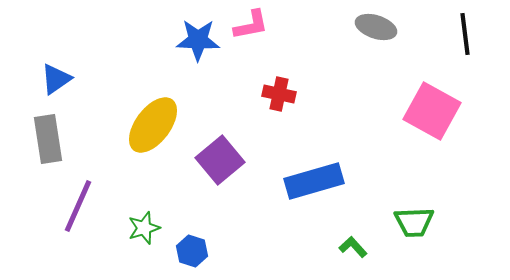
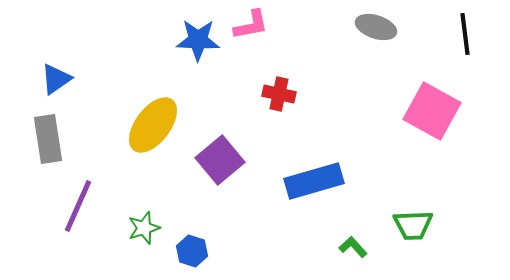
green trapezoid: moved 1 px left, 3 px down
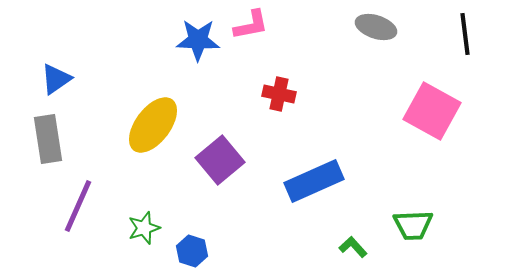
blue rectangle: rotated 8 degrees counterclockwise
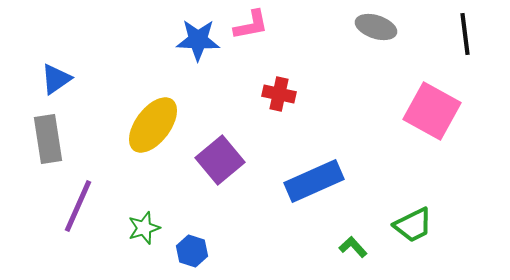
green trapezoid: rotated 24 degrees counterclockwise
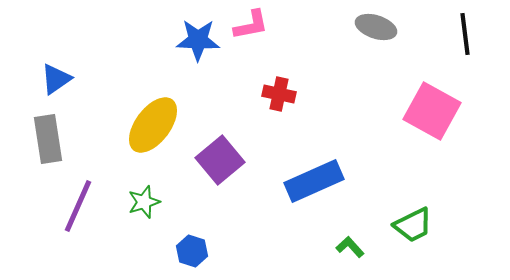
green star: moved 26 px up
green L-shape: moved 3 px left
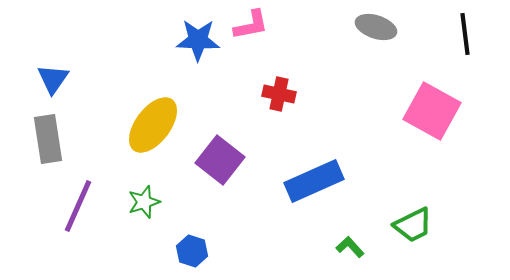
blue triangle: moved 3 px left; rotated 20 degrees counterclockwise
purple square: rotated 12 degrees counterclockwise
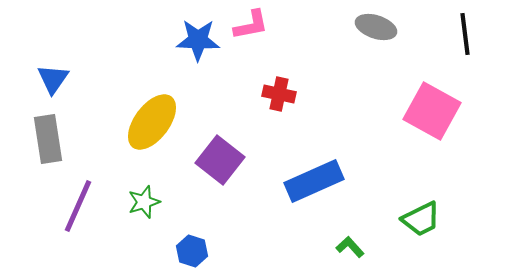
yellow ellipse: moved 1 px left, 3 px up
green trapezoid: moved 8 px right, 6 px up
